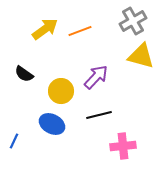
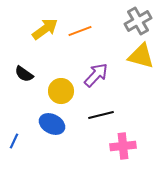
gray cross: moved 5 px right
purple arrow: moved 2 px up
black line: moved 2 px right
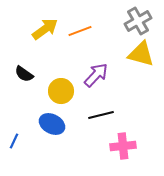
yellow triangle: moved 2 px up
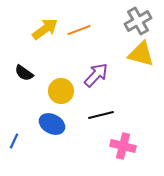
orange line: moved 1 px left, 1 px up
black semicircle: moved 1 px up
pink cross: rotated 20 degrees clockwise
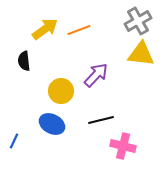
yellow triangle: rotated 8 degrees counterclockwise
black semicircle: moved 12 px up; rotated 48 degrees clockwise
black line: moved 5 px down
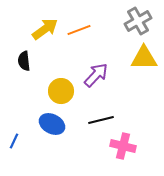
yellow triangle: moved 3 px right, 4 px down; rotated 8 degrees counterclockwise
